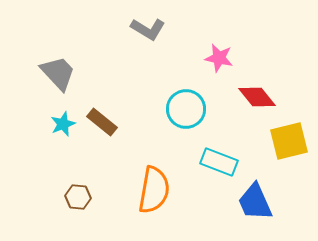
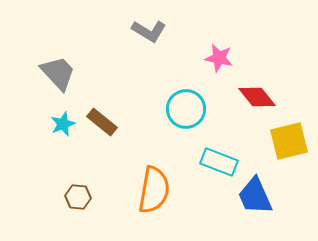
gray L-shape: moved 1 px right, 2 px down
blue trapezoid: moved 6 px up
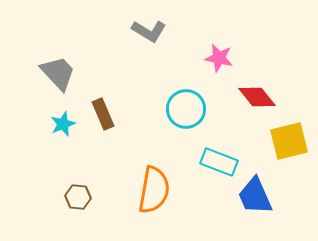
brown rectangle: moved 1 px right, 8 px up; rotated 28 degrees clockwise
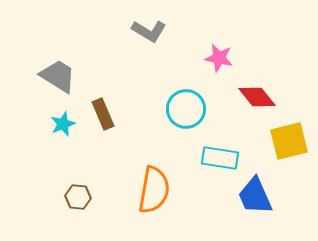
gray trapezoid: moved 3 px down; rotated 15 degrees counterclockwise
cyan rectangle: moved 1 px right, 4 px up; rotated 12 degrees counterclockwise
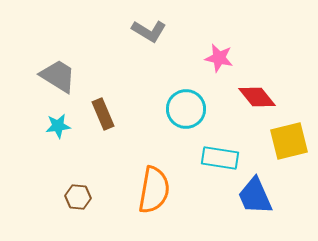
cyan star: moved 5 px left, 2 px down; rotated 15 degrees clockwise
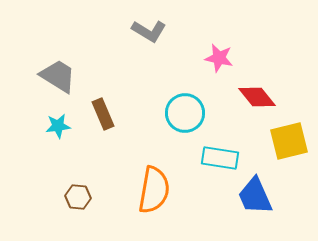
cyan circle: moved 1 px left, 4 px down
